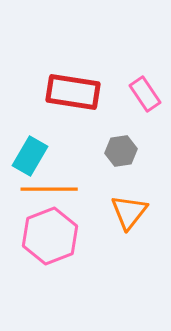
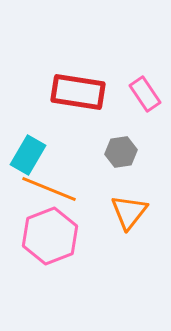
red rectangle: moved 5 px right
gray hexagon: moved 1 px down
cyan rectangle: moved 2 px left, 1 px up
orange line: rotated 22 degrees clockwise
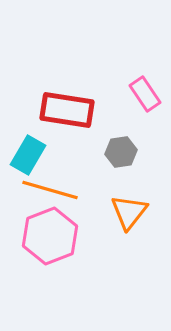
red rectangle: moved 11 px left, 18 px down
orange line: moved 1 px right, 1 px down; rotated 6 degrees counterclockwise
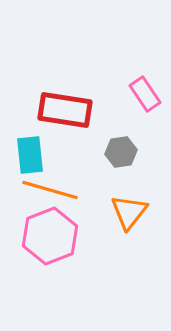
red rectangle: moved 2 px left
cyan rectangle: moved 2 px right; rotated 36 degrees counterclockwise
